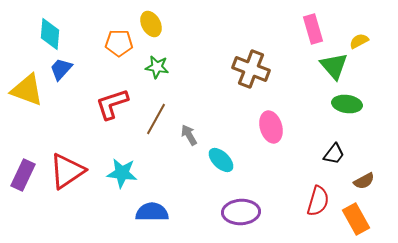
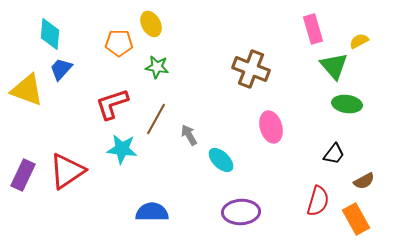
cyan star: moved 24 px up
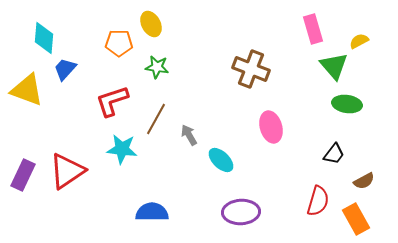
cyan diamond: moved 6 px left, 4 px down
blue trapezoid: moved 4 px right
red L-shape: moved 3 px up
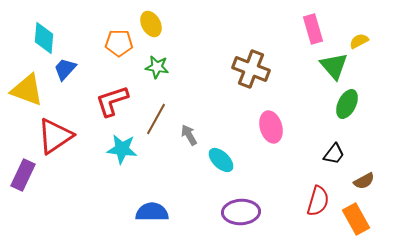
green ellipse: rotated 72 degrees counterclockwise
red triangle: moved 12 px left, 35 px up
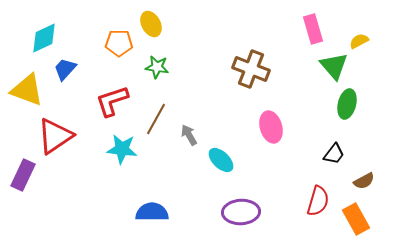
cyan diamond: rotated 60 degrees clockwise
green ellipse: rotated 12 degrees counterclockwise
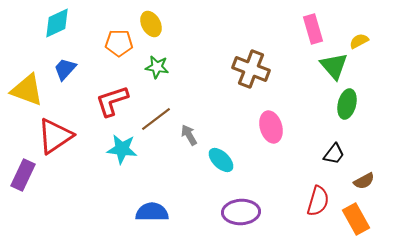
cyan diamond: moved 13 px right, 15 px up
brown line: rotated 24 degrees clockwise
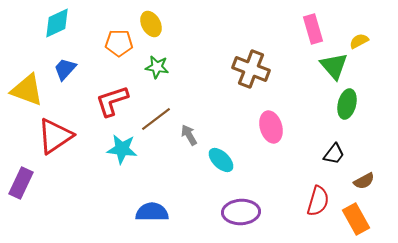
purple rectangle: moved 2 px left, 8 px down
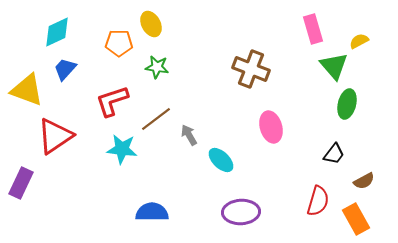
cyan diamond: moved 9 px down
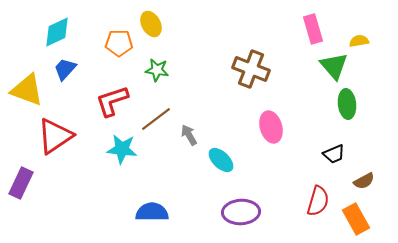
yellow semicircle: rotated 18 degrees clockwise
green star: moved 3 px down
green ellipse: rotated 20 degrees counterclockwise
black trapezoid: rotated 30 degrees clockwise
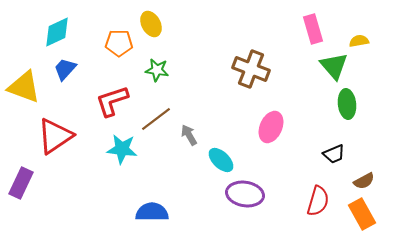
yellow triangle: moved 3 px left, 3 px up
pink ellipse: rotated 40 degrees clockwise
purple ellipse: moved 4 px right, 18 px up; rotated 12 degrees clockwise
orange rectangle: moved 6 px right, 5 px up
